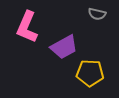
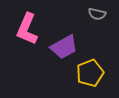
pink L-shape: moved 2 px down
yellow pentagon: rotated 24 degrees counterclockwise
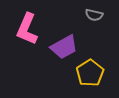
gray semicircle: moved 3 px left, 1 px down
yellow pentagon: rotated 12 degrees counterclockwise
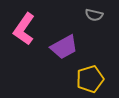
pink L-shape: moved 3 px left; rotated 12 degrees clockwise
yellow pentagon: moved 6 px down; rotated 16 degrees clockwise
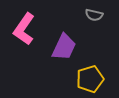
purple trapezoid: rotated 36 degrees counterclockwise
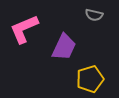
pink L-shape: rotated 32 degrees clockwise
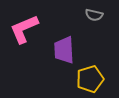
purple trapezoid: moved 3 px down; rotated 152 degrees clockwise
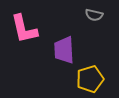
pink L-shape: rotated 80 degrees counterclockwise
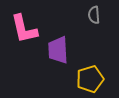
gray semicircle: rotated 72 degrees clockwise
purple trapezoid: moved 6 px left
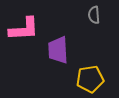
pink L-shape: rotated 80 degrees counterclockwise
yellow pentagon: rotated 8 degrees clockwise
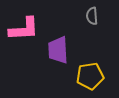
gray semicircle: moved 2 px left, 1 px down
yellow pentagon: moved 3 px up
